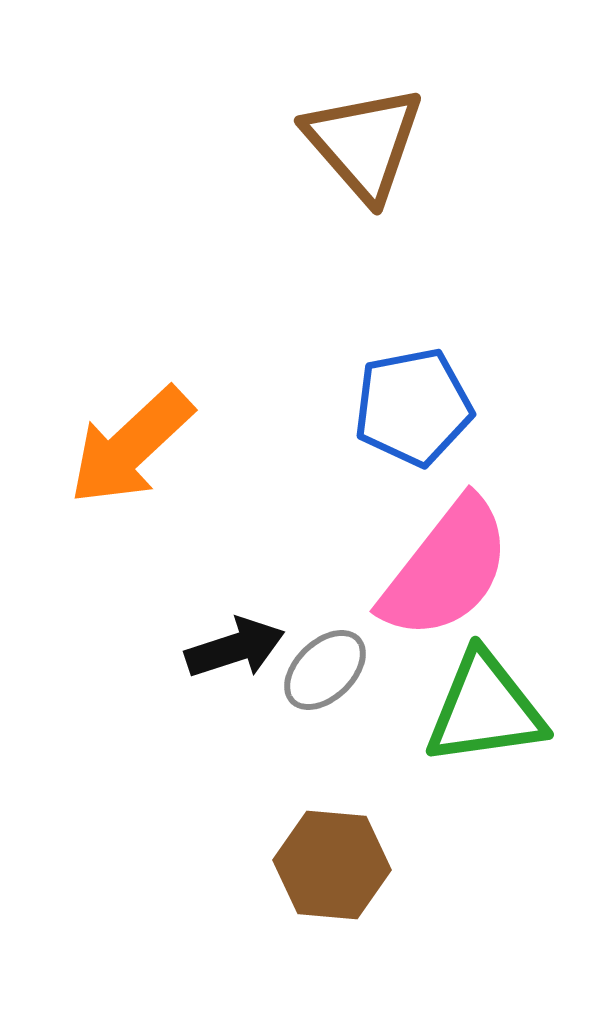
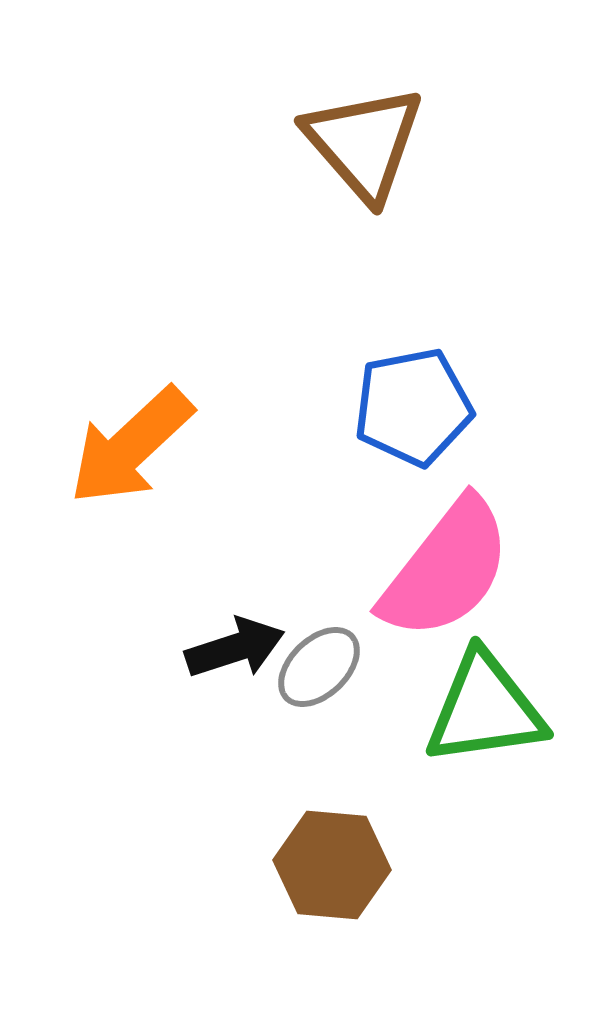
gray ellipse: moved 6 px left, 3 px up
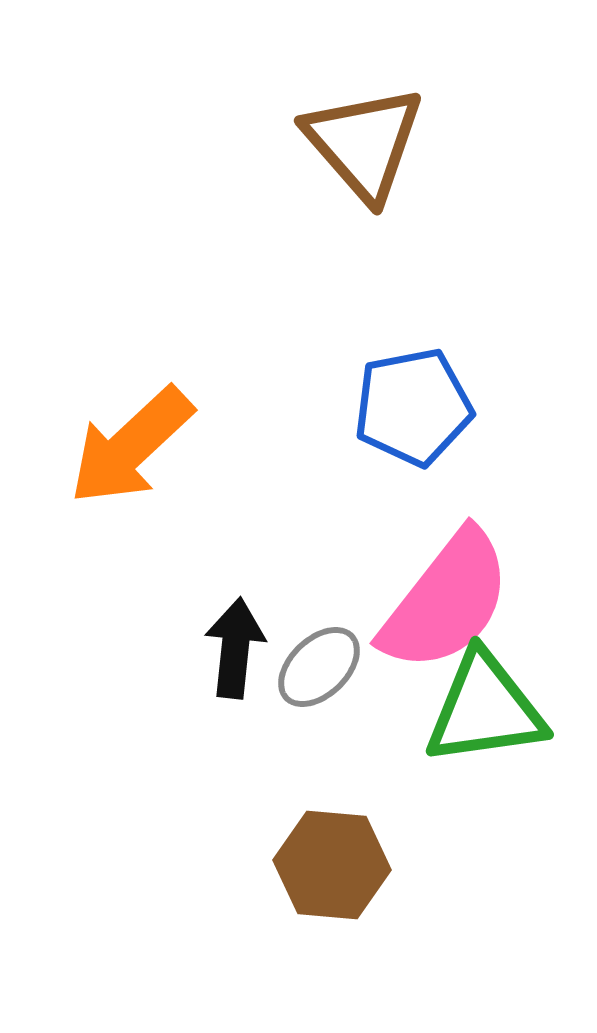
pink semicircle: moved 32 px down
black arrow: rotated 66 degrees counterclockwise
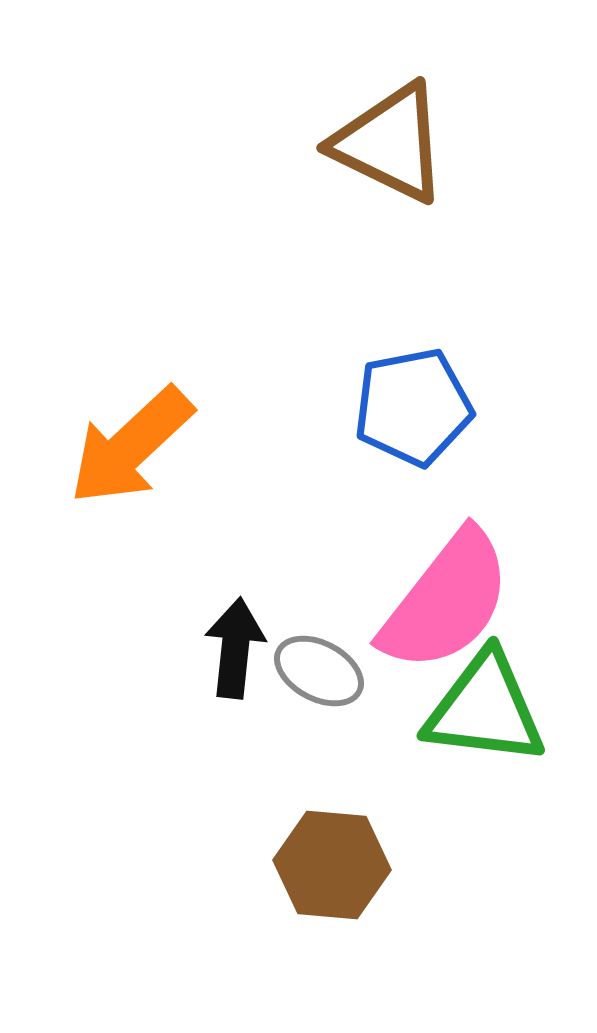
brown triangle: moved 26 px right; rotated 23 degrees counterclockwise
gray ellipse: moved 4 px down; rotated 72 degrees clockwise
green triangle: rotated 15 degrees clockwise
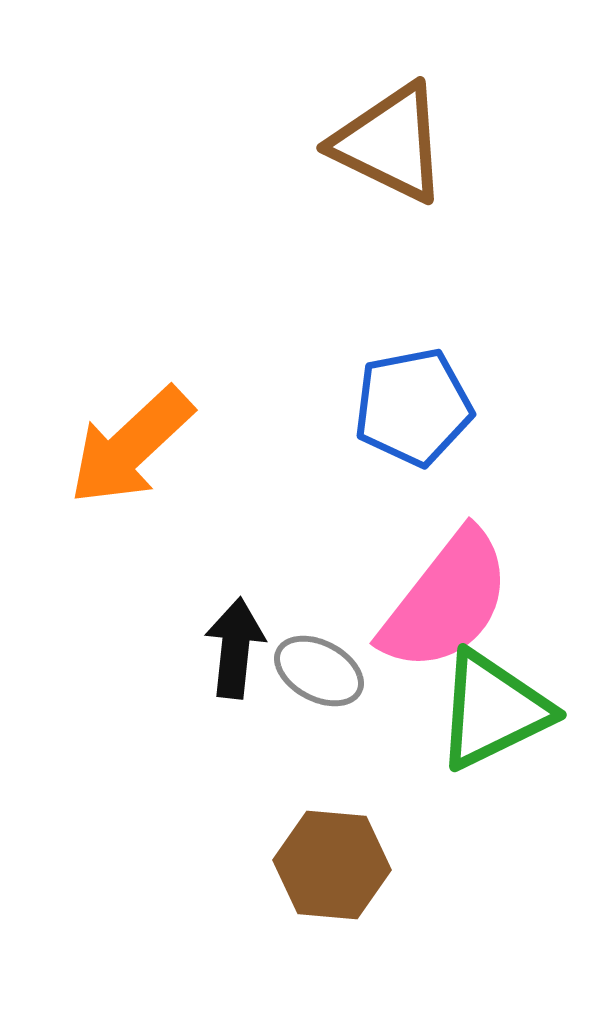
green triangle: moved 8 px right, 1 px down; rotated 33 degrees counterclockwise
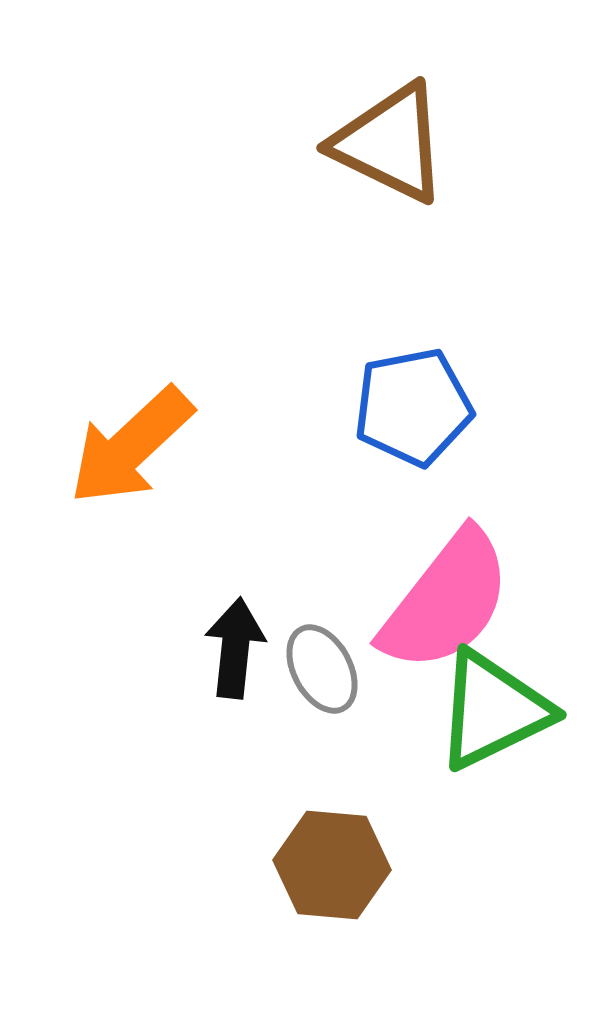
gray ellipse: moved 3 px right, 2 px up; rotated 34 degrees clockwise
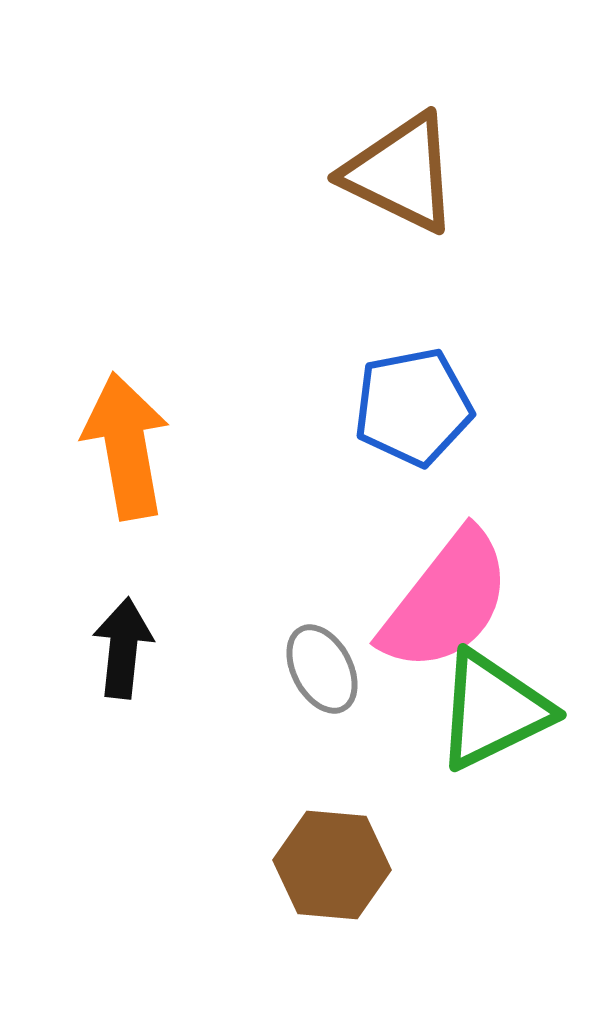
brown triangle: moved 11 px right, 30 px down
orange arrow: moved 5 px left; rotated 123 degrees clockwise
black arrow: moved 112 px left
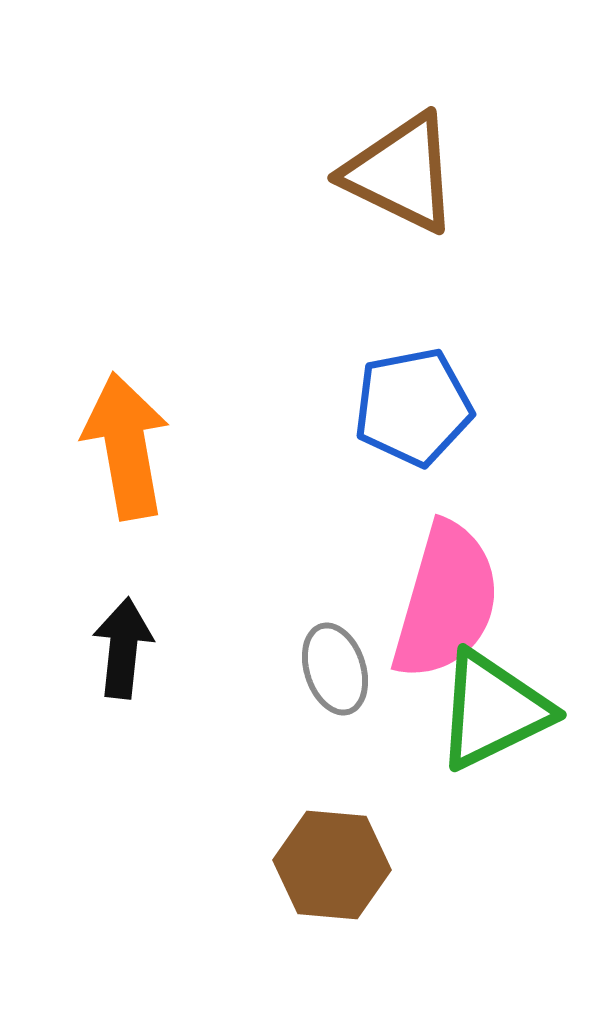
pink semicircle: rotated 22 degrees counterclockwise
gray ellipse: moved 13 px right; rotated 10 degrees clockwise
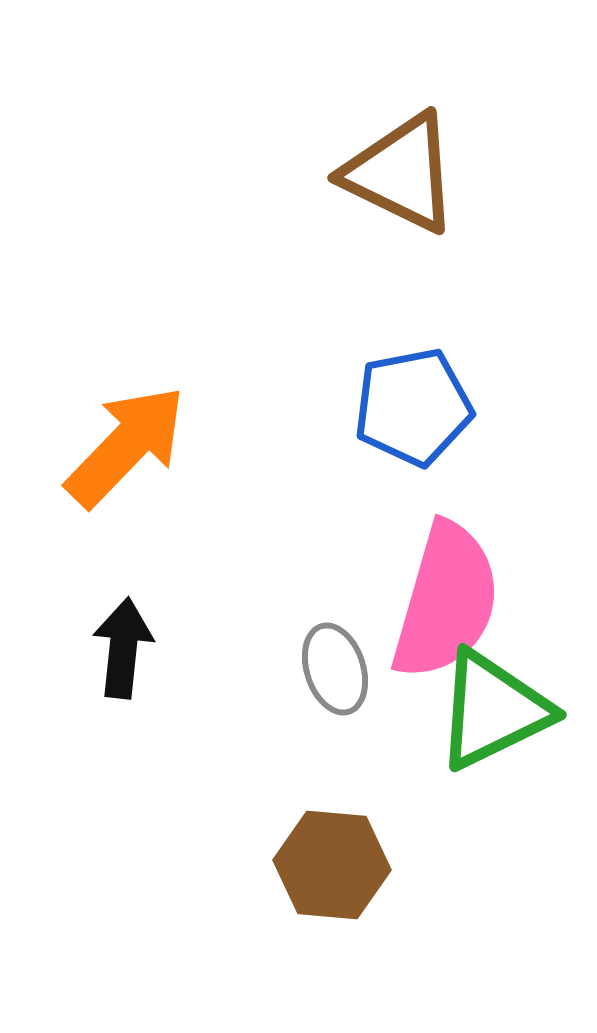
orange arrow: rotated 54 degrees clockwise
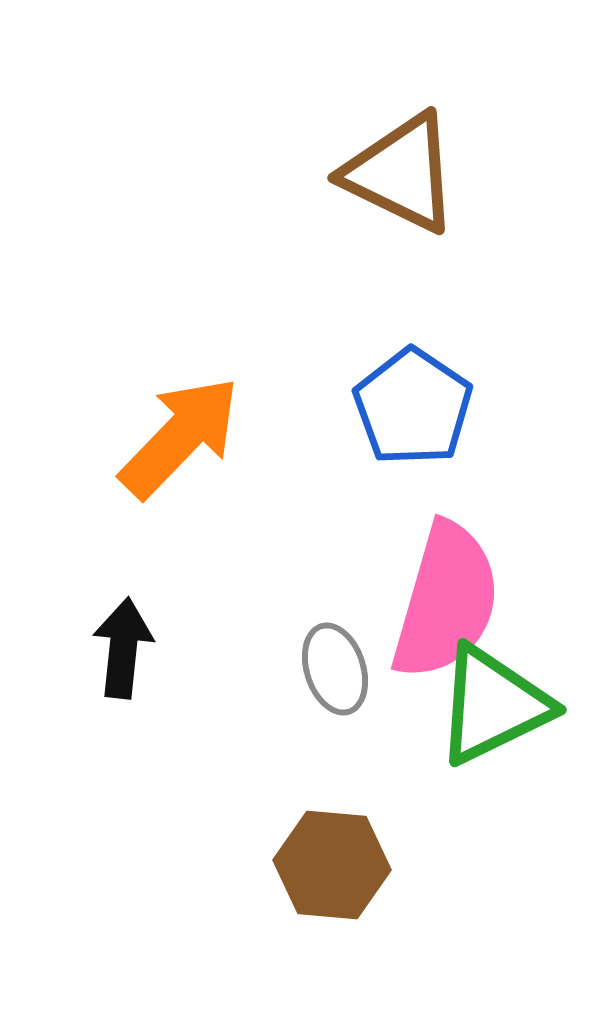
blue pentagon: rotated 27 degrees counterclockwise
orange arrow: moved 54 px right, 9 px up
green triangle: moved 5 px up
